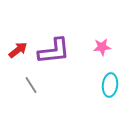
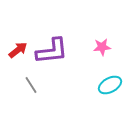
purple L-shape: moved 2 px left
cyan ellipse: rotated 55 degrees clockwise
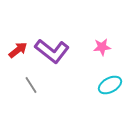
purple L-shape: rotated 44 degrees clockwise
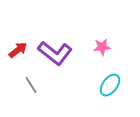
purple L-shape: moved 3 px right, 2 px down
cyan ellipse: rotated 25 degrees counterclockwise
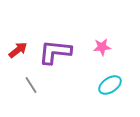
purple L-shape: moved 1 px up; rotated 148 degrees clockwise
cyan ellipse: rotated 20 degrees clockwise
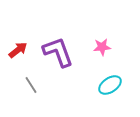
purple L-shape: moved 3 px right; rotated 64 degrees clockwise
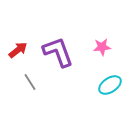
gray line: moved 1 px left, 3 px up
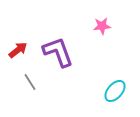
pink star: moved 21 px up
cyan ellipse: moved 5 px right, 6 px down; rotated 15 degrees counterclockwise
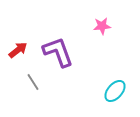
gray line: moved 3 px right
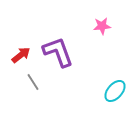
red arrow: moved 3 px right, 5 px down
